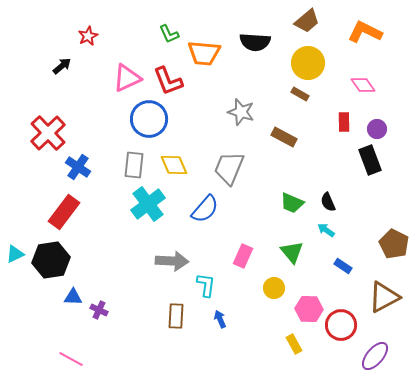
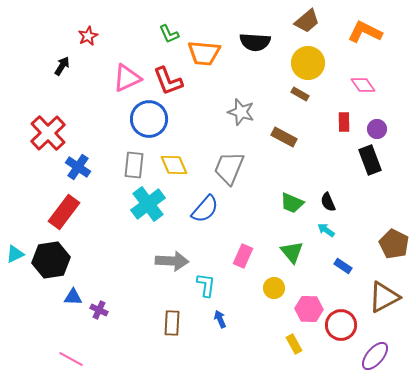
black arrow at (62, 66): rotated 18 degrees counterclockwise
brown rectangle at (176, 316): moved 4 px left, 7 px down
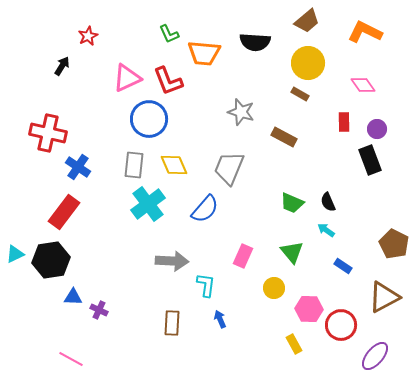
red cross at (48, 133): rotated 33 degrees counterclockwise
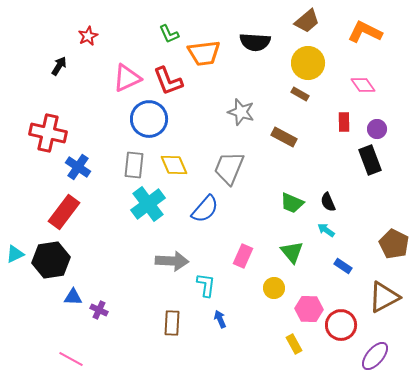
orange trapezoid at (204, 53): rotated 12 degrees counterclockwise
black arrow at (62, 66): moved 3 px left
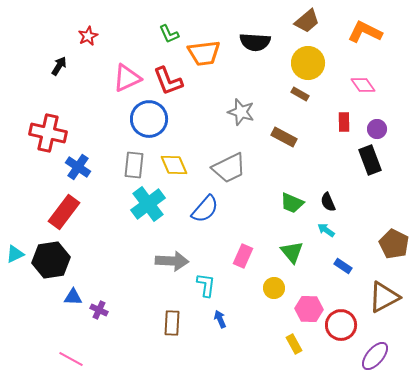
gray trapezoid at (229, 168): rotated 138 degrees counterclockwise
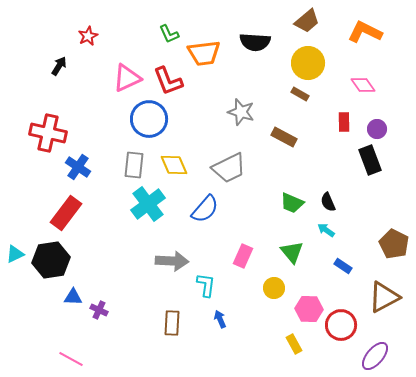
red rectangle at (64, 212): moved 2 px right, 1 px down
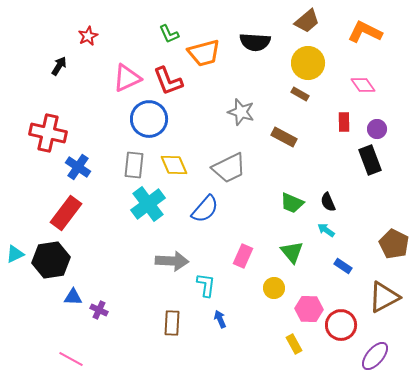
orange trapezoid at (204, 53): rotated 8 degrees counterclockwise
